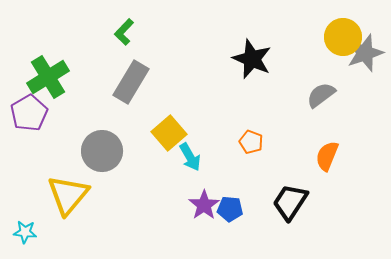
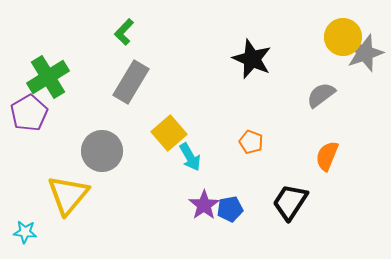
blue pentagon: rotated 15 degrees counterclockwise
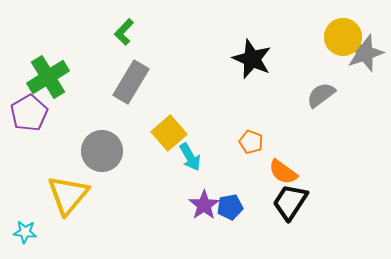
orange semicircle: moved 44 px left, 16 px down; rotated 76 degrees counterclockwise
blue pentagon: moved 2 px up
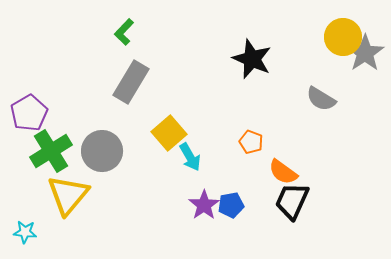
gray star: rotated 15 degrees counterclockwise
green cross: moved 3 px right, 74 px down
gray semicircle: moved 4 px down; rotated 112 degrees counterclockwise
black trapezoid: moved 2 px right, 1 px up; rotated 9 degrees counterclockwise
blue pentagon: moved 1 px right, 2 px up
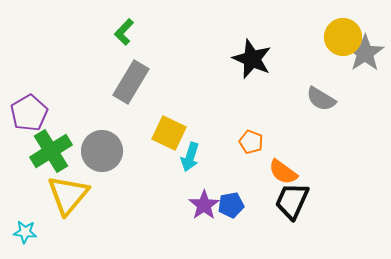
yellow square: rotated 24 degrees counterclockwise
cyan arrow: rotated 48 degrees clockwise
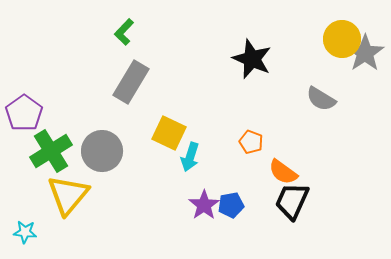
yellow circle: moved 1 px left, 2 px down
purple pentagon: moved 5 px left; rotated 6 degrees counterclockwise
